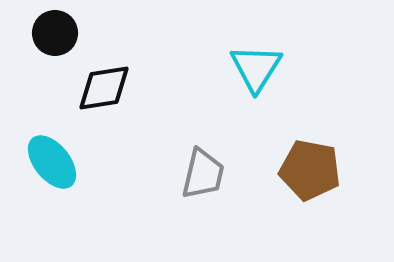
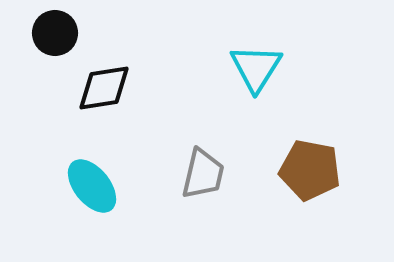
cyan ellipse: moved 40 px right, 24 px down
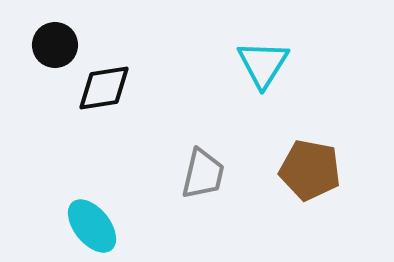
black circle: moved 12 px down
cyan triangle: moved 7 px right, 4 px up
cyan ellipse: moved 40 px down
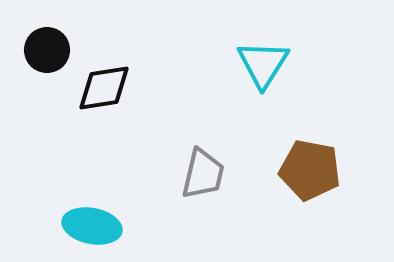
black circle: moved 8 px left, 5 px down
cyan ellipse: rotated 40 degrees counterclockwise
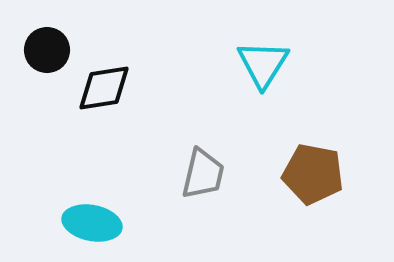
brown pentagon: moved 3 px right, 4 px down
cyan ellipse: moved 3 px up
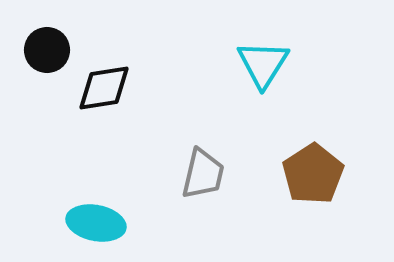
brown pentagon: rotated 28 degrees clockwise
cyan ellipse: moved 4 px right
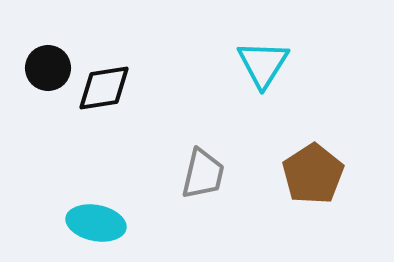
black circle: moved 1 px right, 18 px down
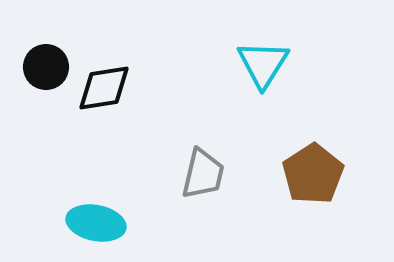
black circle: moved 2 px left, 1 px up
